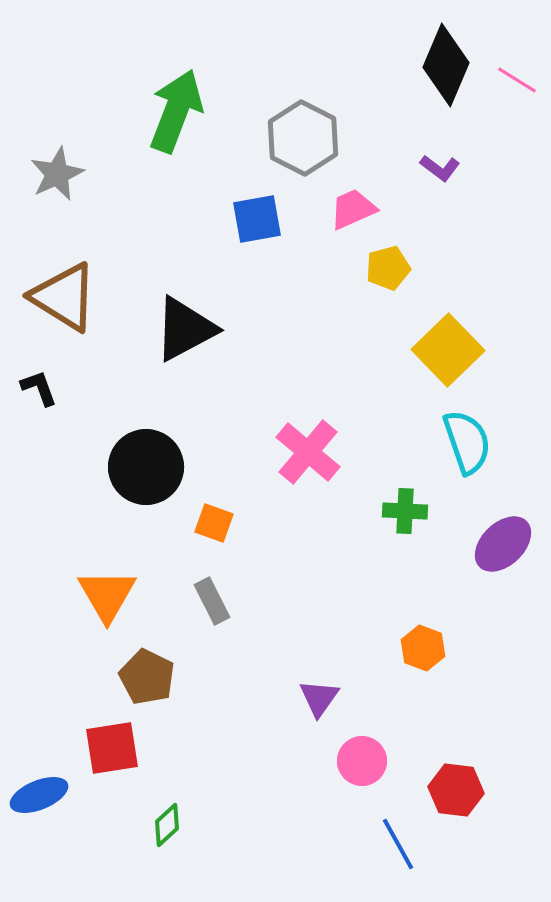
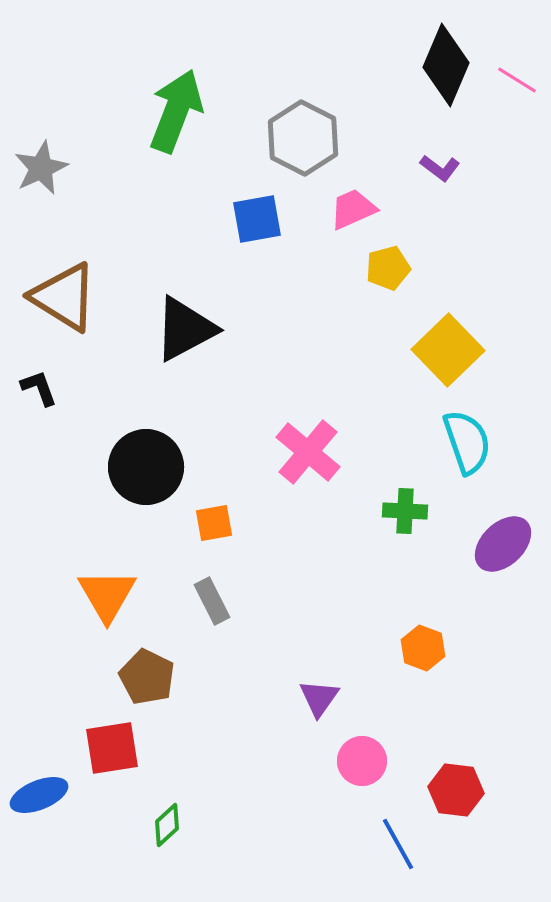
gray star: moved 16 px left, 6 px up
orange square: rotated 30 degrees counterclockwise
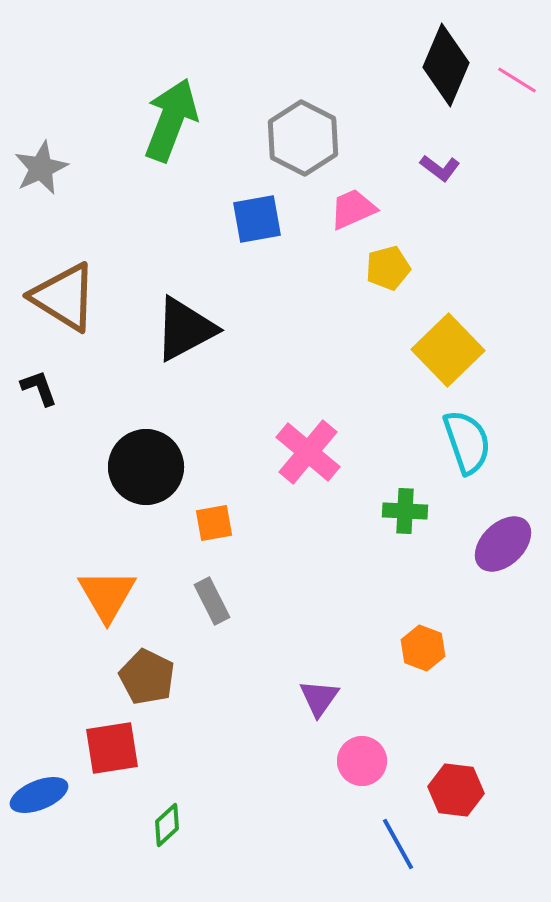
green arrow: moved 5 px left, 9 px down
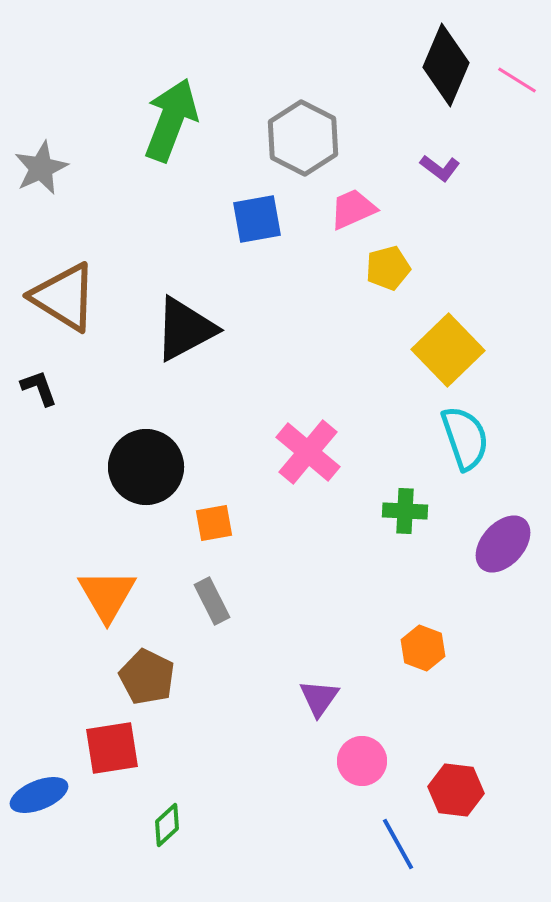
cyan semicircle: moved 2 px left, 4 px up
purple ellipse: rotated 4 degrees counterclockwise
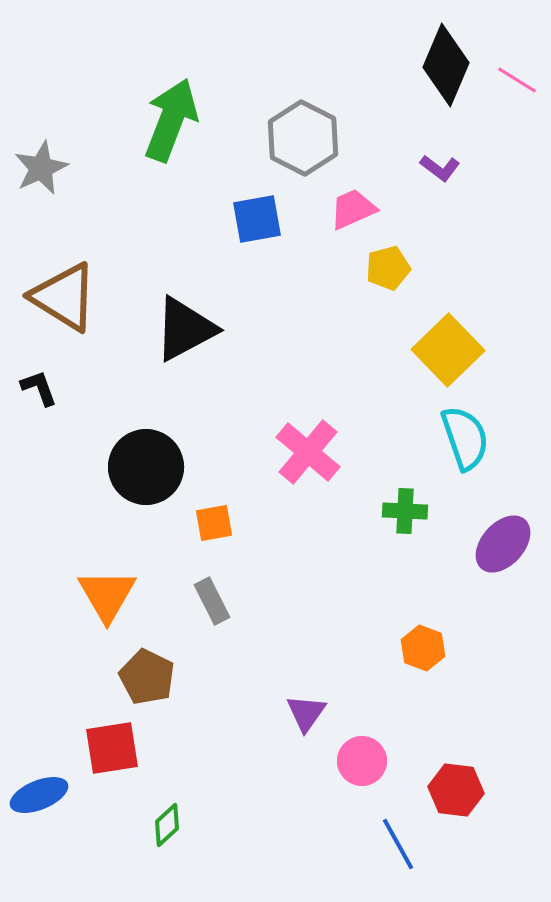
purple triangle: moved 13 px left, 15 px down
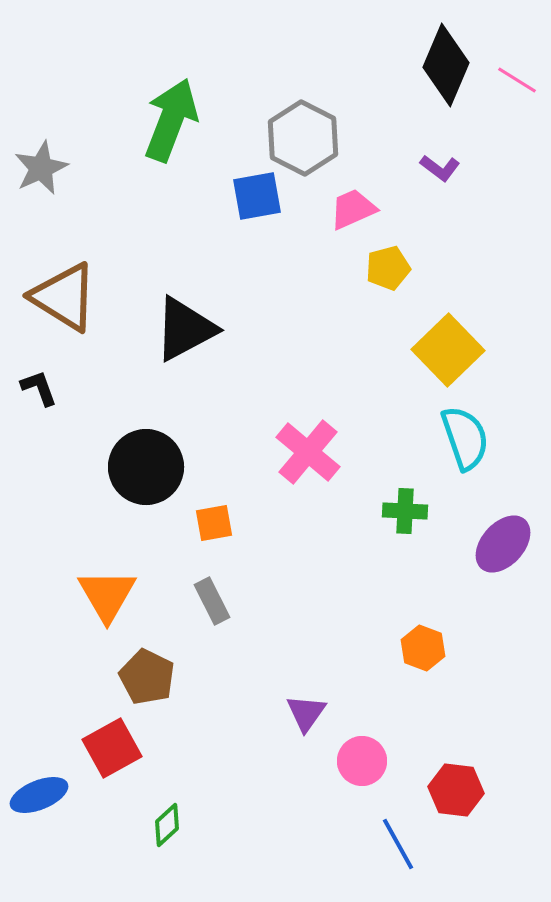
blue square: moved 23 px up
red square: rotated 20 degrees counterclockwise
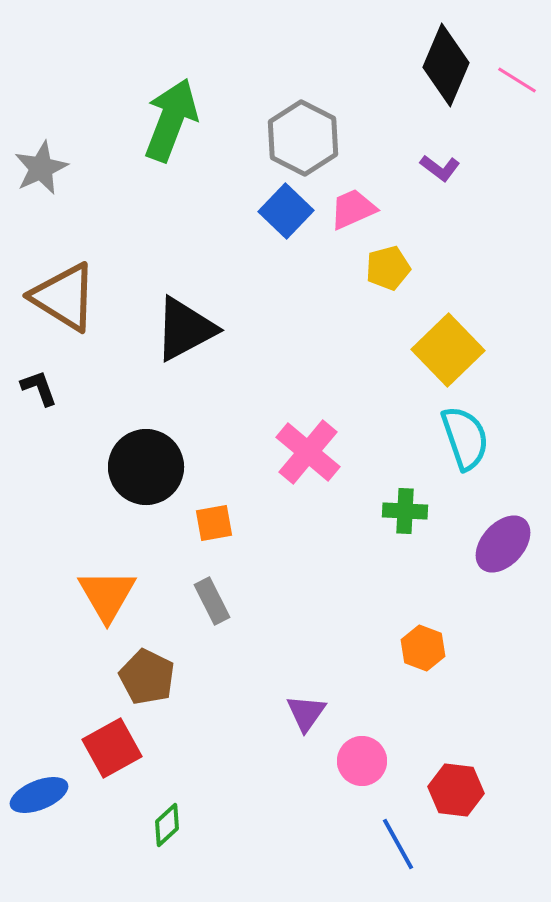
blue square: moved 29 px right, 15 px down; rotated 36 degrees counterclockwise
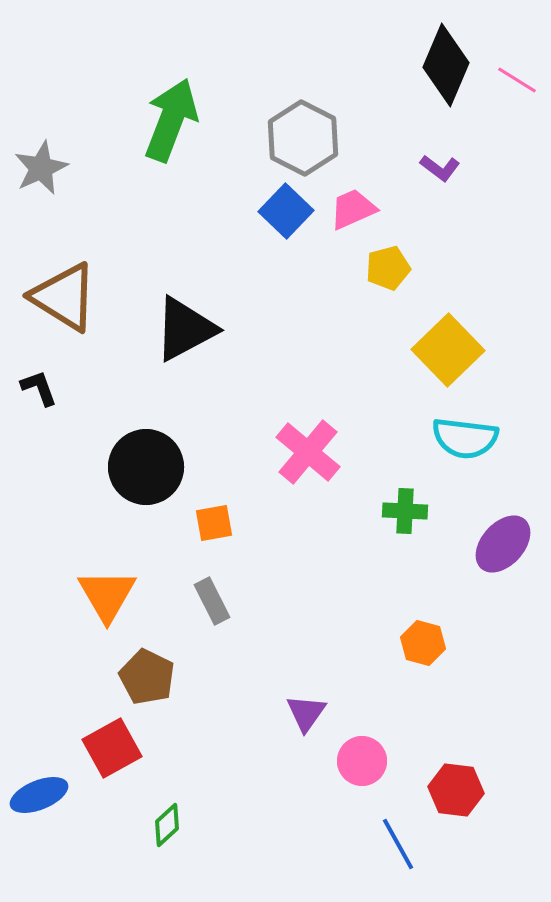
cyan semicircle: rotated 116 degrees clockwise
orange hexagon: moved 5 px up; rotated 6 degrees counterclockwise
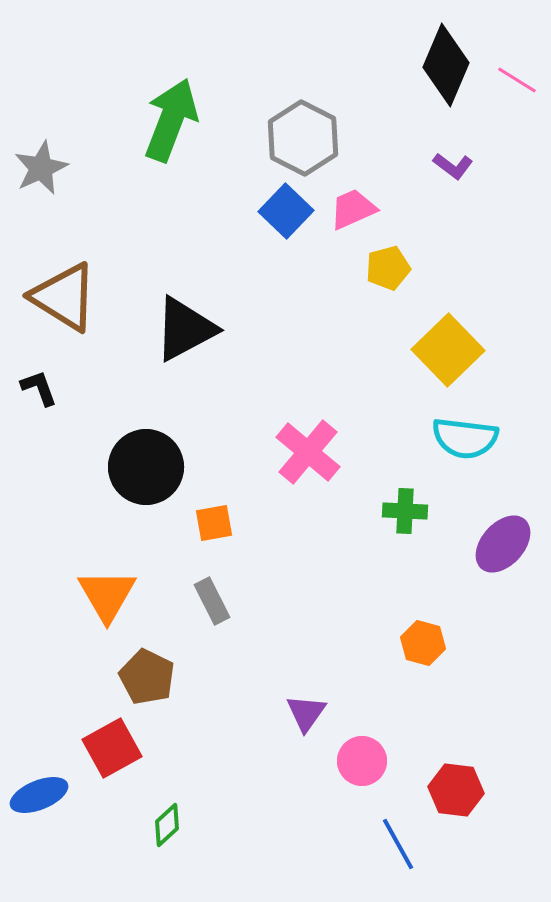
purple L-shape: moved 13 px right, 2 px up
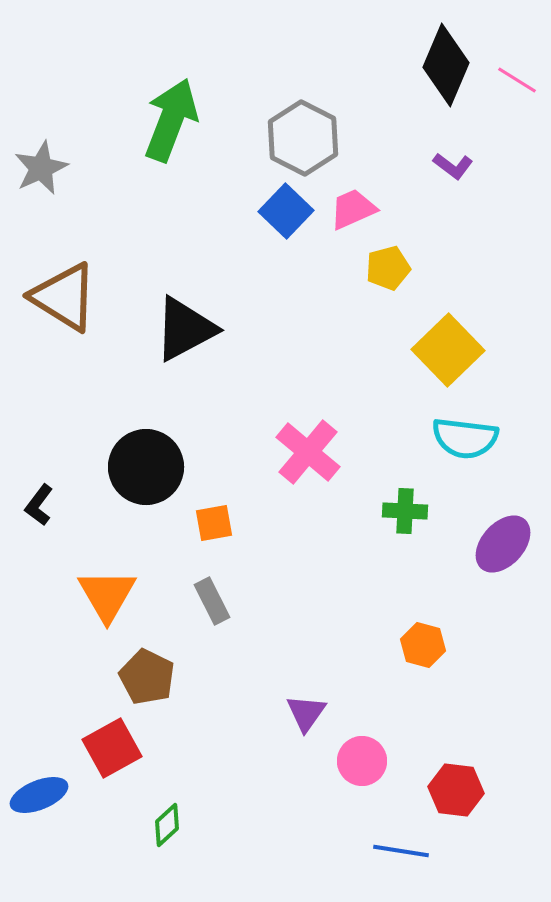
black L-shape: moved 117 px down; rotated 123 degrees counterclockwise
orange hexagon: moved 2 px down
blue line: moved 3 px right, 7 px down; rotated 52 degrees counterclockwise
